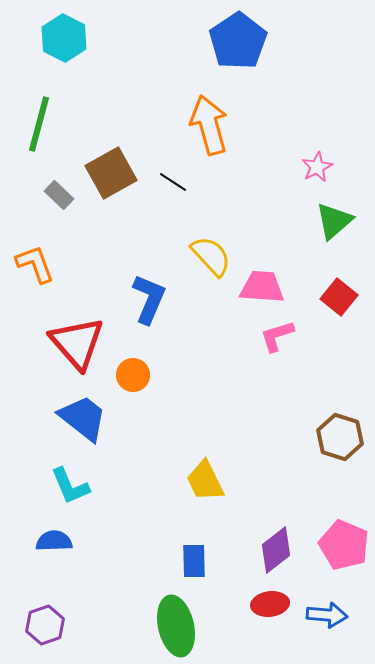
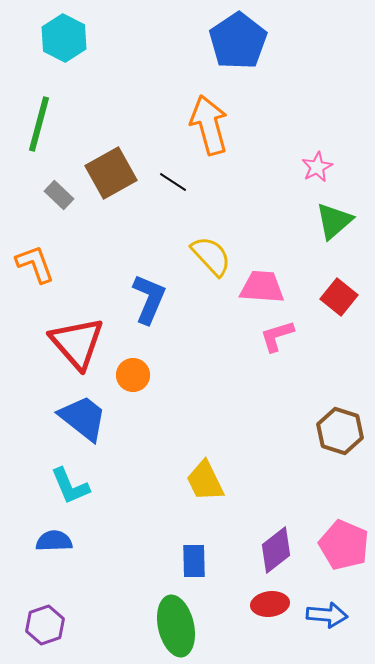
brown hexagon: moved 6 px up
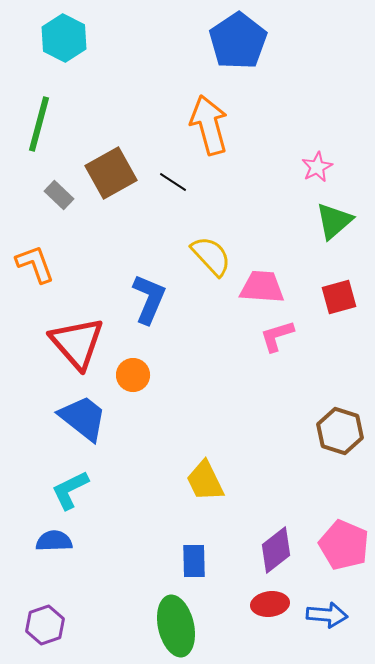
red square: rotated 36 degrees clockwise
cyan L-shape: moved 4 px down; rotated 87 degrees clockwise
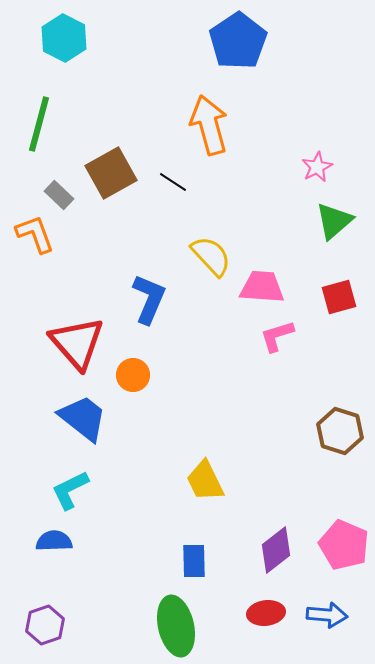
orange L-shape: moved 30 px up
red ellipse: moved 4 px left, 9 px down
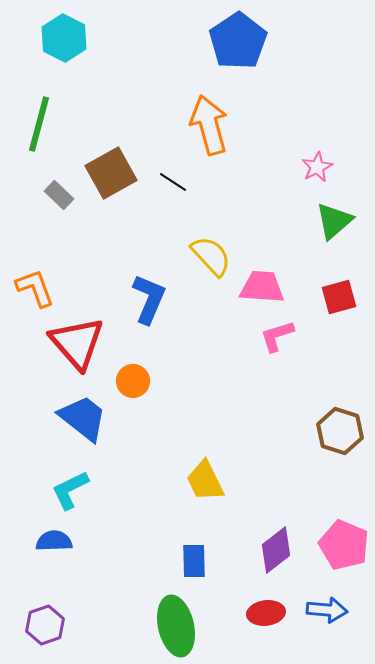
orange L-shape: moved 54 px down
orange circle: moved 6 px down
blue arrow: moved 5 px up
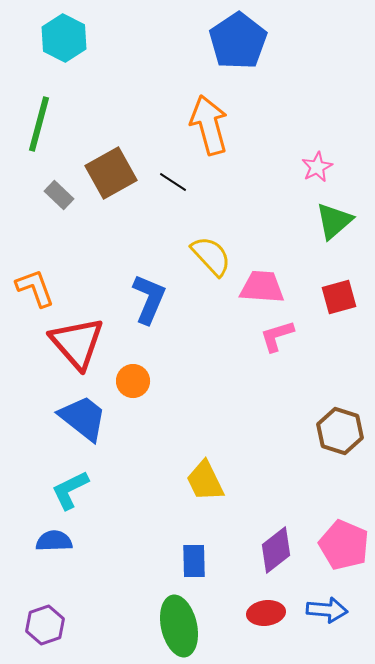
green ellipse: moved 3 px right
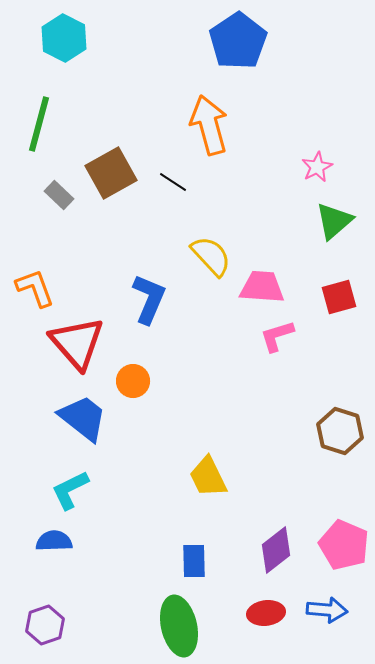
yellow trapezoid: moved 3 px right, 4 px up
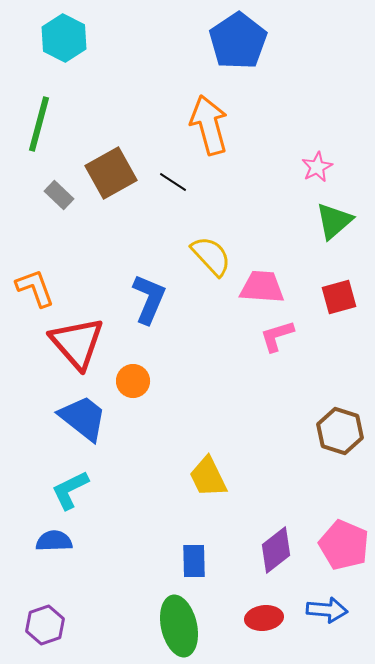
red ellipse: moved 2 px left, 5 px down
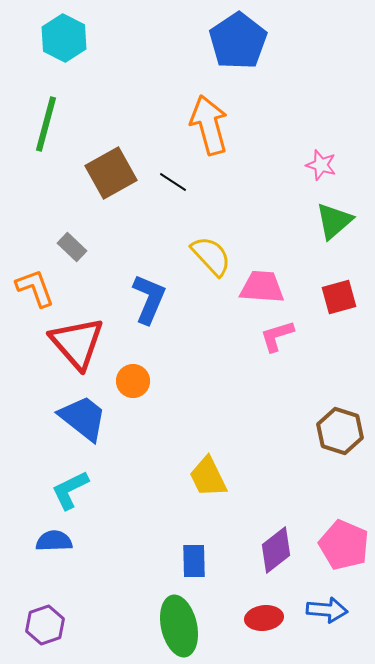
green line: moved 7 px right
pink star: moved 4 px right, 2 px up; rotated 28 degrees counterclockwise
gray rectangle: moved 13 px right, 52 px down
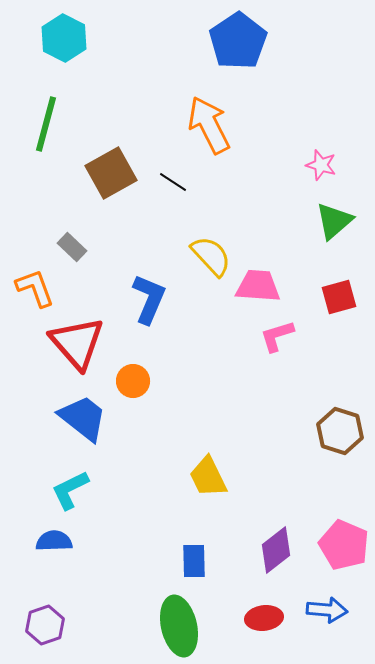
orange arrow: rotated 12 degrees counterclockwise
pink trapezoid: moved 4 px left, 1 px up
